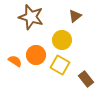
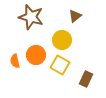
orange semicircle: rotated 136 degrees counterclockwise
brown rectangle: rotated 63 degrees clockwise
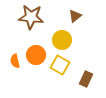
brown star: rotated 10 degrees counterclockwise
